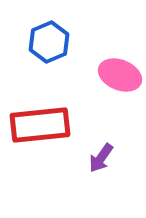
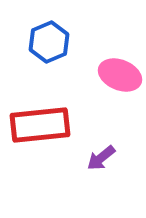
purple arrow: rotated 16 degrees clockwise
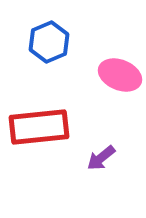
red rectangle: moved 1 px left, 2 px down
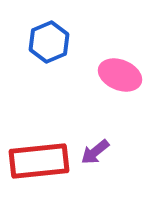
red rectangle: moved 34 px down
purple arrow: moved 6 px left, 6 px up
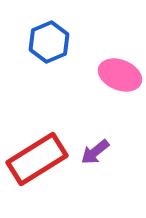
red rectangle: moved 2 px left, 2 px up; rotated 26 degrees counterclockwise
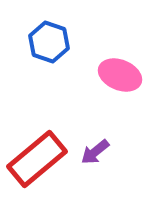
blue hexagon: rotated 18 degrees counterclockwise
red rectangle: rotated 8 degrees counterclockwise
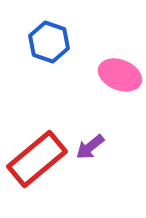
purple arrow: moved 5 px left, 5 px up
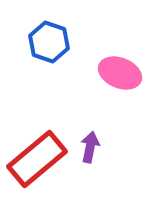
pink ellipse: moved 2 px up
purple arrow: rotated 140 degrees clockwise
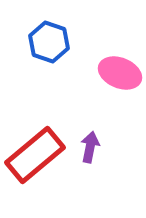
red rectangle: moved 2 px left, 4 px up
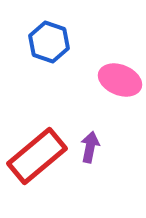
pink ellipse: moved 7 px down
red rectangle: moved 2 px right, 1 px down
